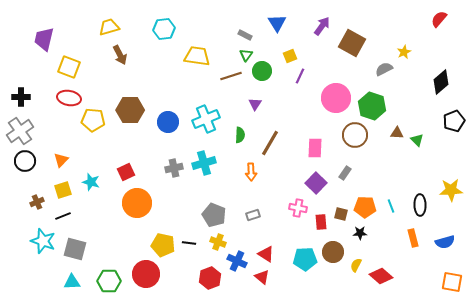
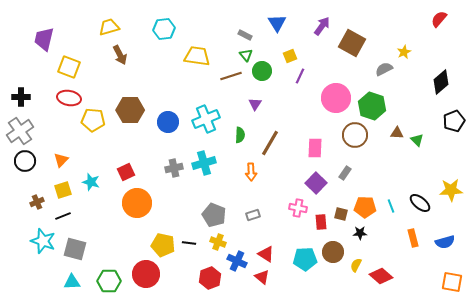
green triangle at (246, 55): rotated 16 degrees counterclockwise
black ellipse at (420, 205): moved 2 px up; rotated 50 degrees counterclockwise
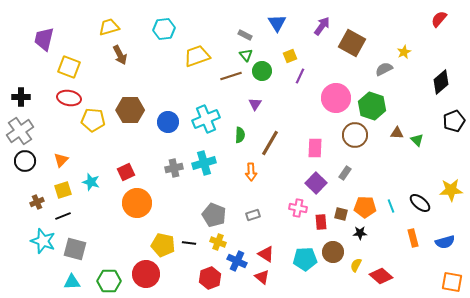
yellow trapezoid at (197, 56): rotated 28 degrees counterclockwise
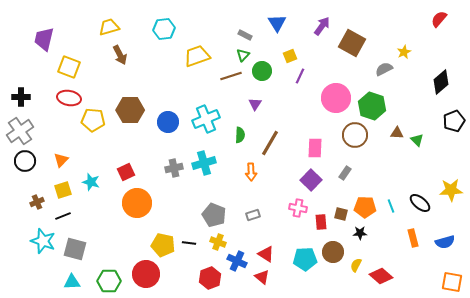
green triangle at (246, 55): moved 3 px left; rotated 24 degrees clockwise
purple square at (316, 183): moved 5 px left, 3 px up
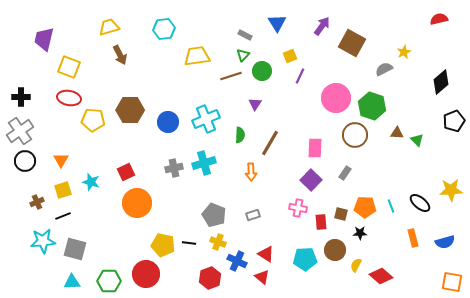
red semicircle at (439, 19): rotated 36 degrees clockwise
yellow trapezoid at (197, 56): rotated 12 degrees clockwise
orange triangle at (61, 160): rotated 14 degrees counterclockwise
cyan star at (43, 241): rotated 25 degrees counterclockwise
brown circle at (333, 252): moved 2 px right, 2 px up
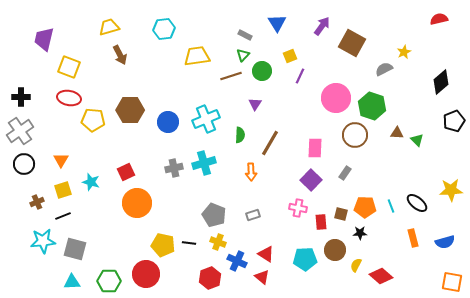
black circle at (25, 161): moved 1 px left, 3 px down
black ellipse at (420, 203): moved 3 px left
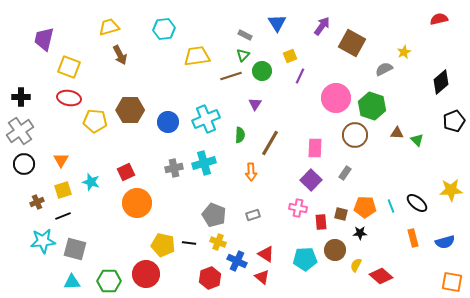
yellow pentagon at (93, 120): moved 2 px right, 1 px down
